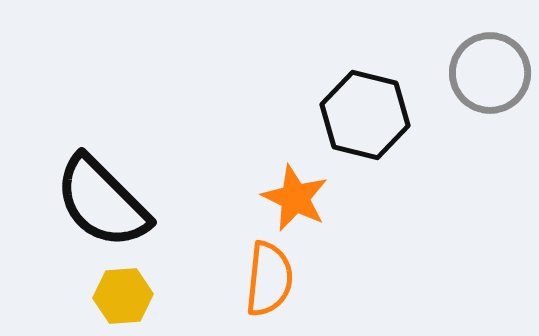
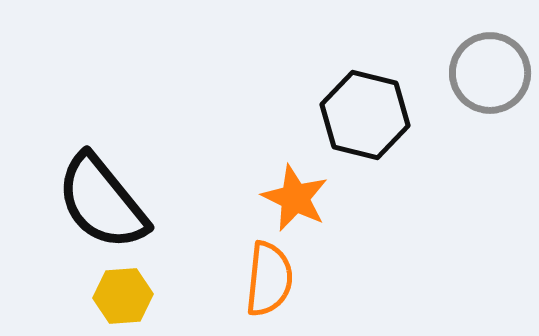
black semicircle: rotated 6 degrees clockwise
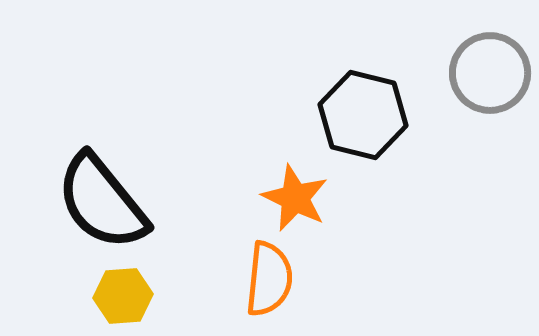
black hexagon: moved 2 px left
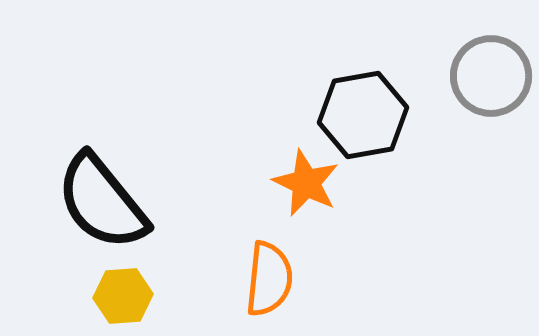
gray circle: moved 1 px right, 3 px down
black hexagon: rotated 24 degrees counterclockwise
orange star: moved 11 px right, 15 px up
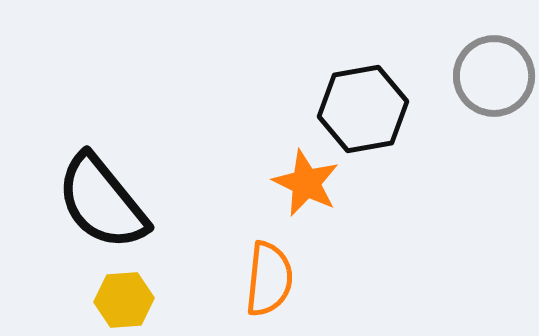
gray circle: moved 3 px right
black hexagon: moved 6 px up
yellow hexagon: moved 1 px right, 4 px down
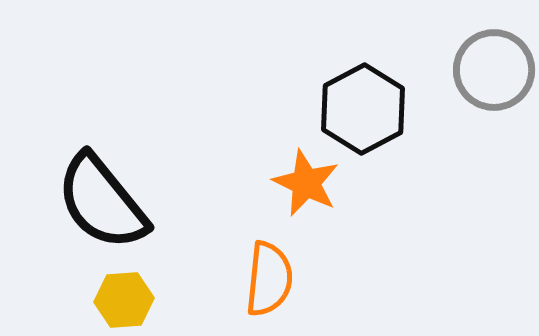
gray circle: moved 6 px up
black hexagon: rotated 18 degrees counterclockwise
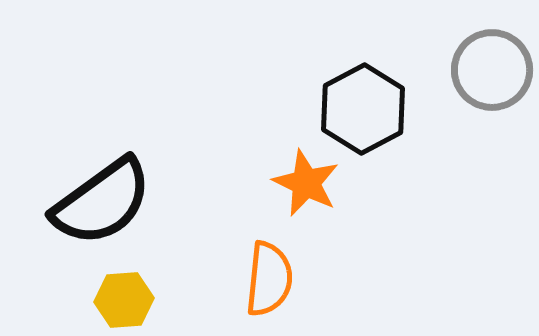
gray circle: moved 2 px left
black semicircle: rotated 87 degrees counterclockwise
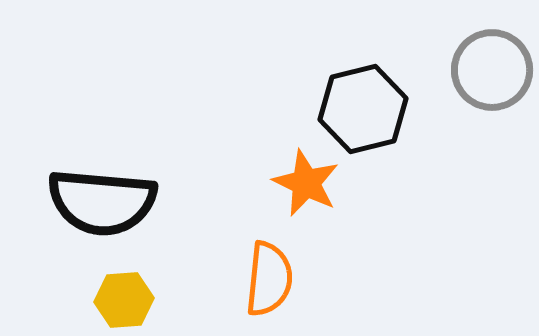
black hexagon: rotated 14 degrees clockwise
black semicircle: rotated 41 degrees clockwise
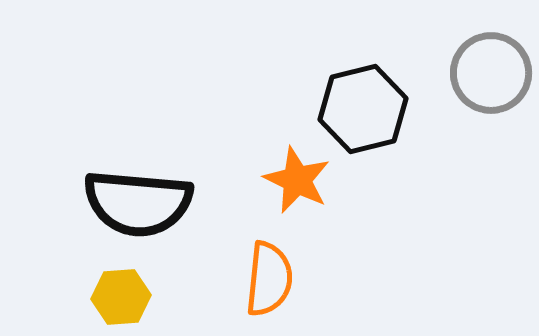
gray circle: moved 1 px left, 3 px down
orange star: moved 9 px left, 3 px up
black semicircle: moved 36 px right, 1 px down
yellow hexagon: moved 3 px left, 3 px up
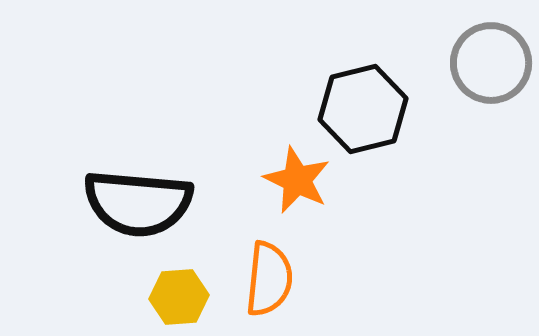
gray circle: moved 10 px up
yellow hexagon: moved 58 px right
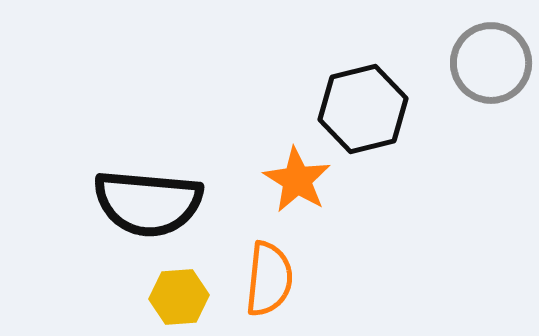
orange star: rotated 6 degrees clockwise
black semicircle: moved 10 px right
